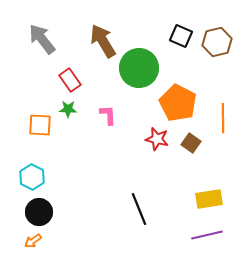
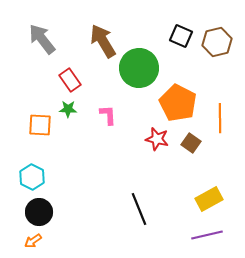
orange line: moved 3 px left
yellow rectangle: rotated 20 degrees counterclockwise
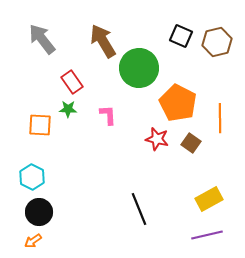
red rectangle: moved 2 px right, 2 px down
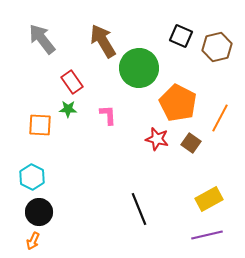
brown hexagon: moved 5 px down
orange line: rotated 28 degrees clockwise
orange arrow: rotated 30 degrees counterclockwise
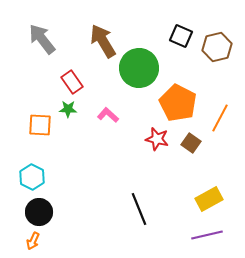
pink L-shape: rotated 45 degrees counterclockwise
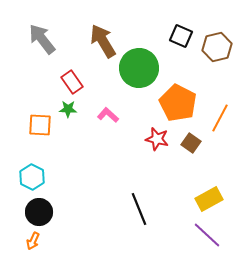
purple line: rotated 56 degrees clockwise
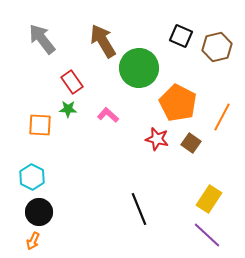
orange line: moved 2 px right, 1 px up
yellow rectangle: rotated 28 degrees counterclockwise
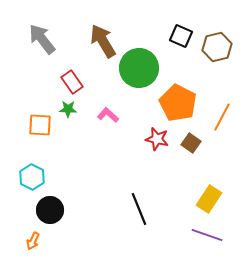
black circle: moved 11 px right, 2 px up
purple line: rotated 24 degrees counterclockwise
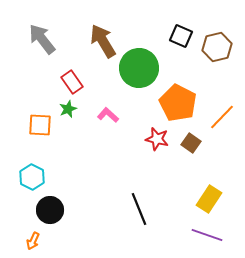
green star: rotated 24 degrees counterclockwise
orange line: rotated 16 degrees clockwise
